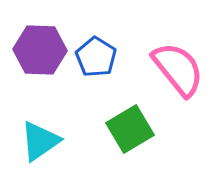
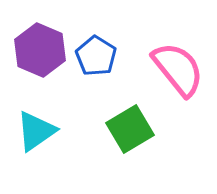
purple hexagon: rotated 21 degrees clockwise
blue pentagon: moved 1 px up
cyan triangle: moved 4 px left, 10 px up
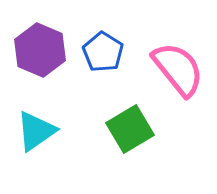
blue pentagon: moved 7 px right, 4 px up
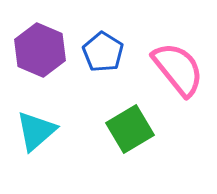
cyan triangle: rotated 6 degrees counterclockwise
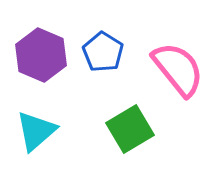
purple hexagon: moved 1 px right, 5 px down
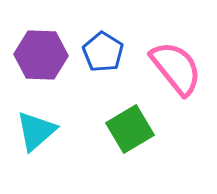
purple hexagon: rotated 21 degrees counterclockwise
pink semicircle: moved 2 px left, 1 px up
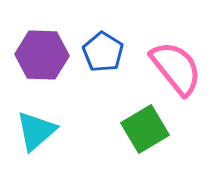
purple hexagon: moved 1 px right
green square: moved 15 px right
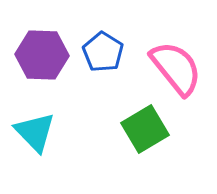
cyan triangle: moved 1 px left, 1 px down; rotated 33 degrees counterclockwise
